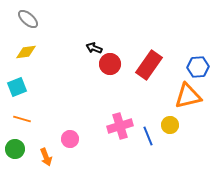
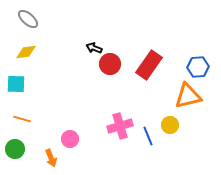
cyan square: moved 1 px left, 3 px up; rotated 24 degrees clockwise
orange arrow: moved 5 px right, 1 px down
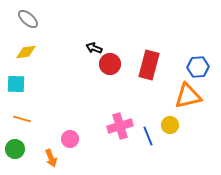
red rectangle: rotated 20 degrees counterclockwise
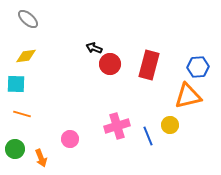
yellow diamond: moved 4 px down
orange line: moved 5 px up
pink cross: moved 3 px left
orange arrow: moved 10 px left
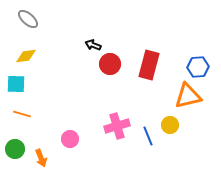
black arrow: moved 1 px left, 3 px up
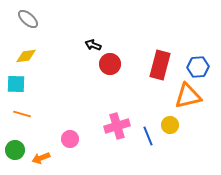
red rectangle: moved 11 px right
green circle: moved 1 px down
orange arrow: rotated 90 degrees clockwise
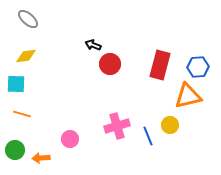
orange arrow: rotated 18 degrees clockwise
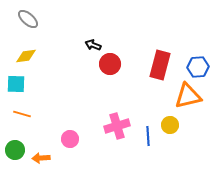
blue line: rotated 18 degrees clockwise
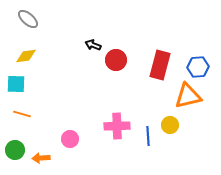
red circle: moved 6 px right, 4 px up
pink cross: rotated 15 degrees clockwise
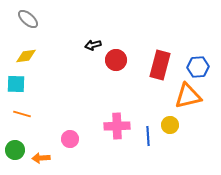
black arrow: rotated 35 degrees counterclockwise
